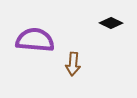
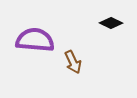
brown arrow: moved 2 px up; rotated 30 degrees counterclockwise
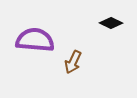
brown arrow: rotated 50 degrees clockwise
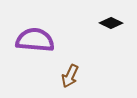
brown arrow: moved 3 px left, 14 px down
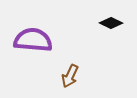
purple semicircle: moved 2 px left
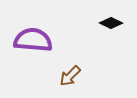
brown arrow: rotated 20 degrees clockwise
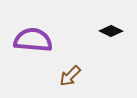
black diamond: moved 8 px down
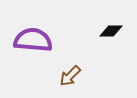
black diamond: rotated 25 degrees counterclockwise
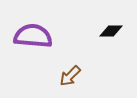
purple semicircle: moved 4 px up
